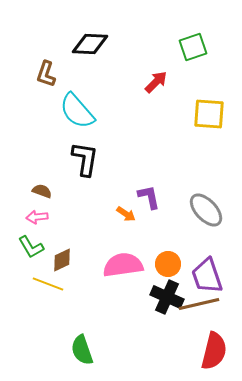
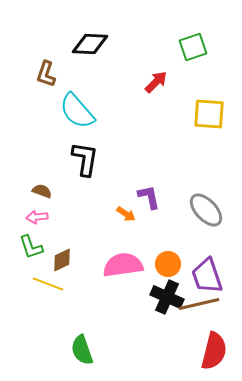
green L-shape: rotated 12 degrees clockwise
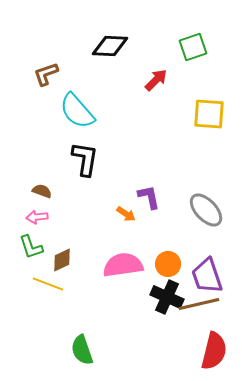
black diamond: moved 20 px right, 2 px down
brown L-shape: rotated 52 degrees clockwise
red arrow: moved 2 px up
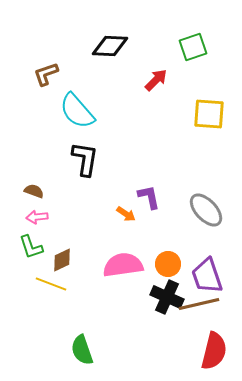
brown semicircle: moved 8 px left
yellow line: moved 3 px right
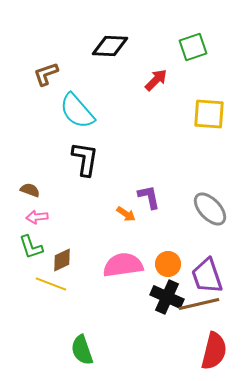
brown semicircle: moved 4 px left, 1 px up
gray ellipse: moved 4 px right, 1 px up
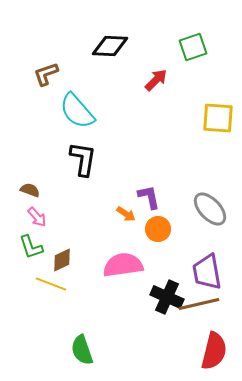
yellow square: moved 9 px right, 4 px down
black L-shape: moved 2 px left
pink arrow: rotated 125 degrees counterclockwise
orange circle: moved 10 px left, 35 px up
purple trapezoid: moved 4 px up; rotated 9 degrees clockwise
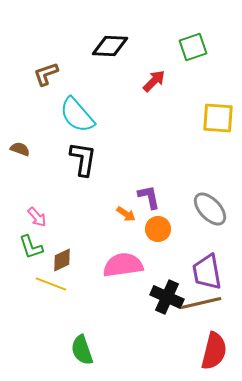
red arrow: moved 2 px left, 1 px down
cyan semicircle: moved 4 px down
brown semicircle: moved 10 px left, 41 px up
brown line: moved 2 px right, 1 px up
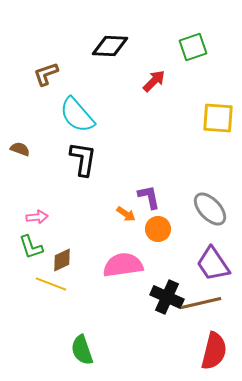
pink arrow: rotated 55 degrees counterclockwise
purple trapezoid: moved 6 px right, 8 px up; rotated 24 degrees counterclockwise
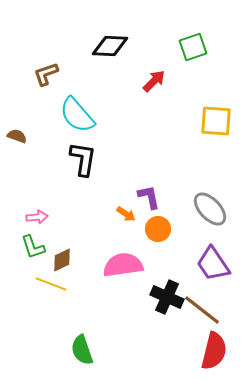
yellow square: moved 2 px left, 3 px down
brown semicircle: moved 3 px left, 13 px up
green L-shape: moved 2 px right
brown line: moved 1 px right, 7 px down; rotated 51 degrees clockwise
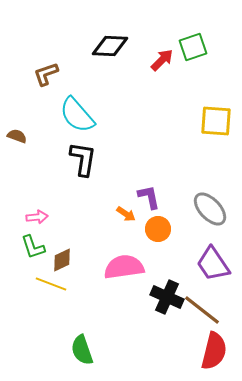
red arrow: moved 8 px right, 21 px up
pink semicircle: moved 1 px right, 2 px down
